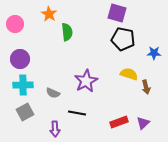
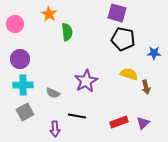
black line: moved 3 px down
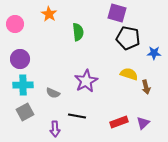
green semicircle: moved 11 px right
black pentagon: moved 5 px right, 1 px up
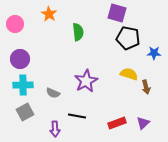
red rectangle: moved 2 px left, 1 px down
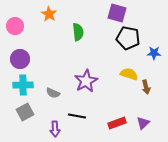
pink circle: moved 2 px down
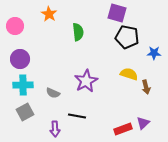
black pentagon: moved 1 px left, 1 px up
red rectangle: moved 6 px right, 6 px down
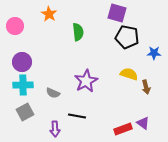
purple circle: moved 2 px right, 3 px down
purple triangle: rotated 40 degrees counterclockwise
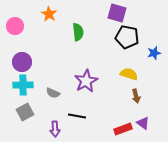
blue star: rotated 16 degrees counterclockwise
brown arrow: moved 10 px left, 9 px down
